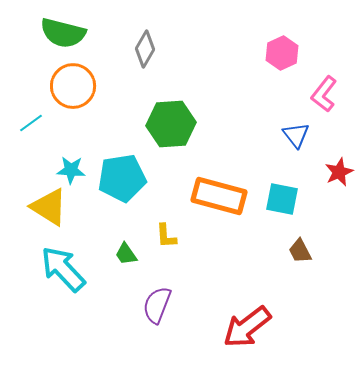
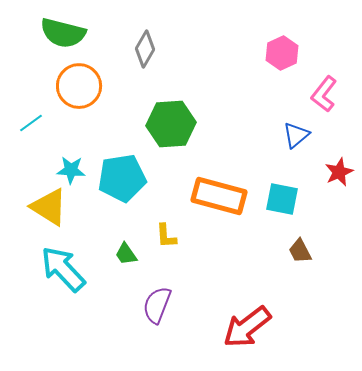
orange circle: moved 6 px right
blue triangle: rotated 28 degrees clockwise
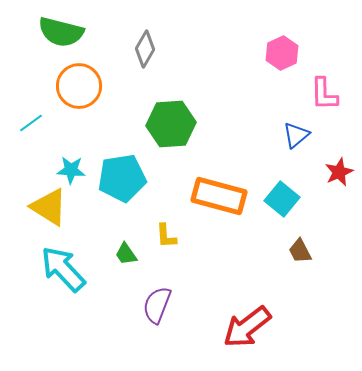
green semicircle: moved 2 px left, 1 px up
pink L-shape: rotated 39 degrees counterclockwise
cyan square: rotated 28 degrees clockwise
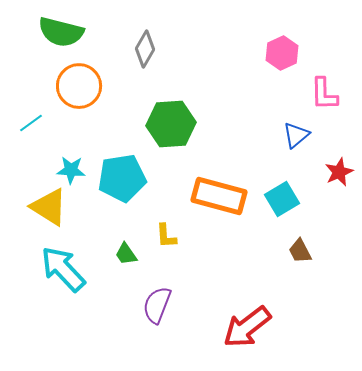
cyan square: rotated 20 degrees clockwise
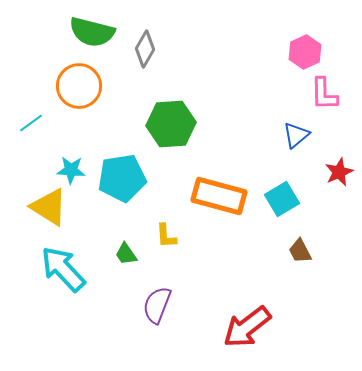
green semicircle: moved 31 px right
pink hexagon: moved 23 px right, 1 px up
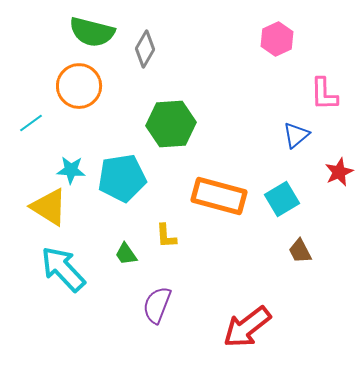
pink hexagon: moved 28 px left, 13 px up
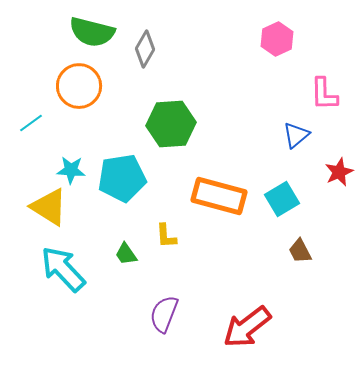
purple semicircle: moved 7 px right, 9 px down
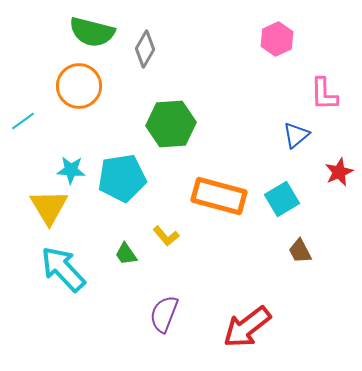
cyan line: moved 8 px left, 2 px up
yellow triangle: rotated 27 degrees clockwise
yellow L-shape: rotated 36 degrees counterclockwise
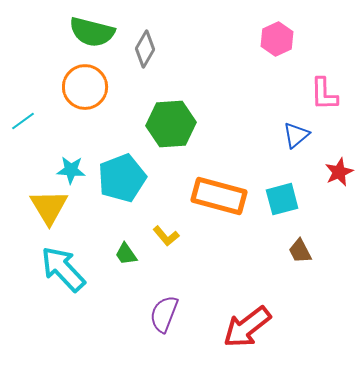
orange circle: moved 6 px right, 1 px down
cyan pentagon: rotated 12 degrees counterclockwise
cyan square: rotated 16 degrees clockwise
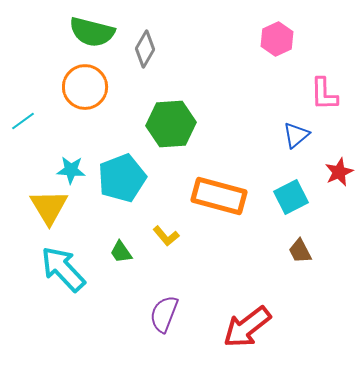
cyan square: moved 9 px right, 2 px up; rotated 12 degrees counterclockwise
green trapezoid: moved 5 px left, 2 px up
